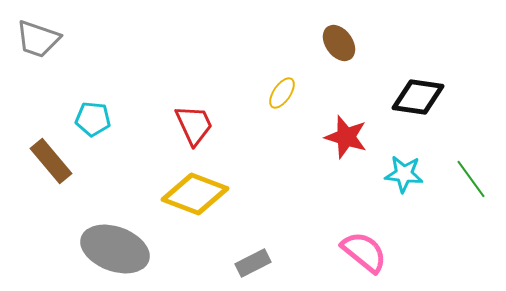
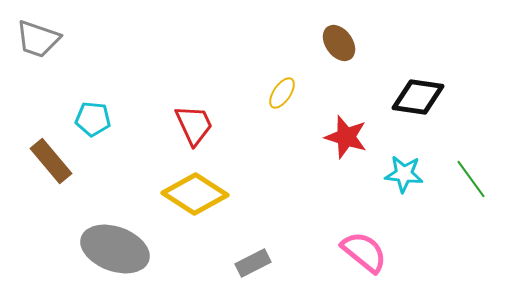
yellow diamond: rotated 12 degrees clockwise
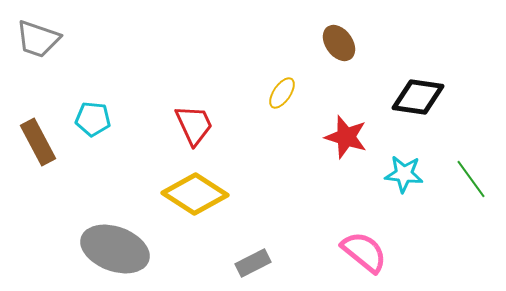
brown rectangle: moved 13 px left, 19 px up; rotated 12 degrees clockwise
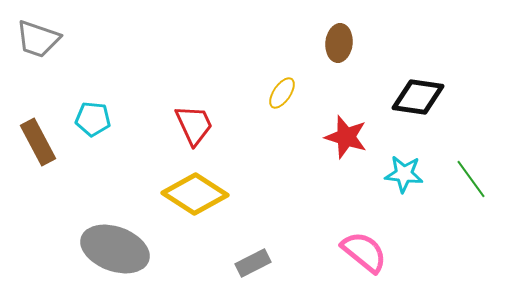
brown ellipse: rotated 42 degrees clockwise
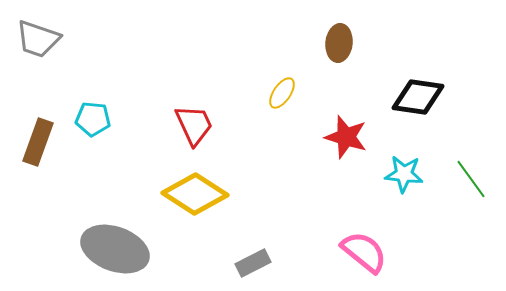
brown rectangle: rotated 48 degrees clockwise
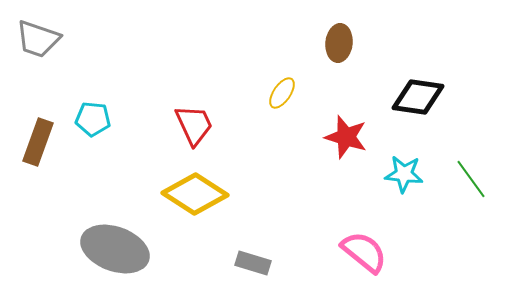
gray rectangle: rotated 44 degrees clockwise
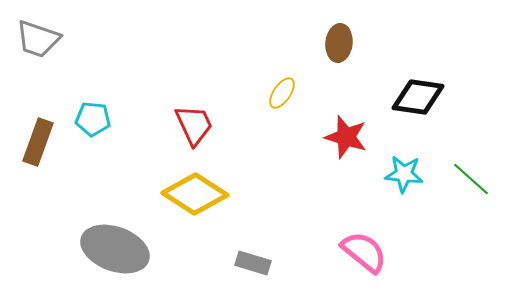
green line: rotated 12 degrees counterclockwise
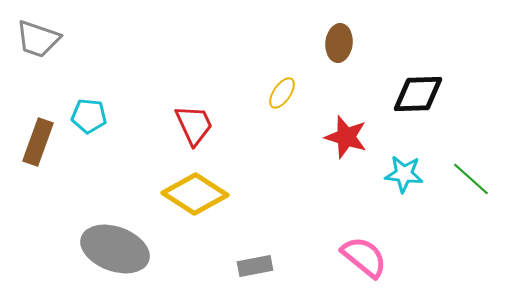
black diamond: moved 3 px up; rotated 10 degrees counterclockwise
cyan pentagon: moved 4 px left, 3 px up
pink semicircle: moved 5 px down
gray rectangle: moved 2 px right, 3 px down; rotated 28 degrees counterclockwise
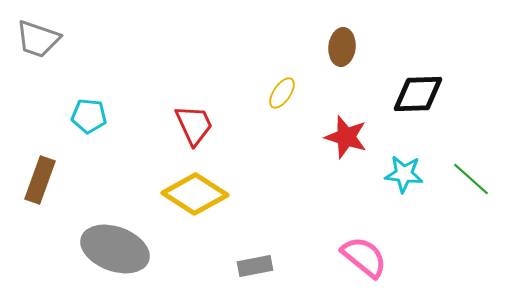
brown ellipse: moved 3 px right, 4 px down
brown rectangle: moved 2 px right, 38 px down
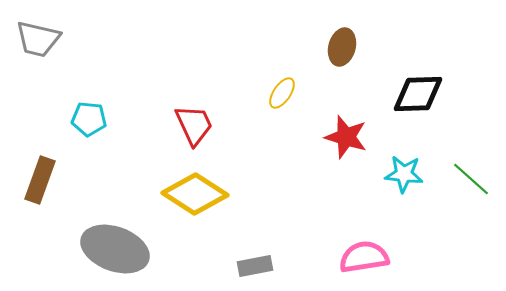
gray trapezoid: rotated 6 degrees counterclockwise
brown ellipse: rotated 9 degrees clockwise
cyan pentagon: moved 3 px down
pink semicircle: rotated 48 degrees counterclockwise
